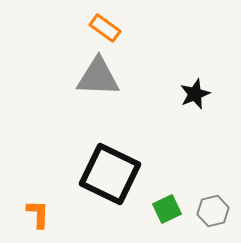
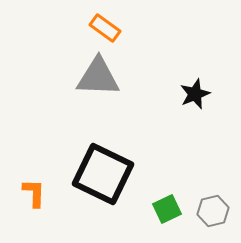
black square: moved 7 px left
orange L-shape: moved 4 px left, 21 px up
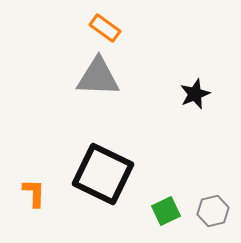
green square: moved 1 px left, 2 px down
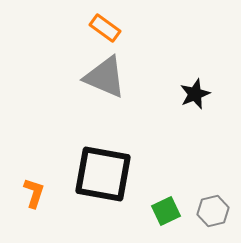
gray triangle: moved 7 px right; rotated 21 degrees clockwise
black square: rotated 16 degrees counterclockwise
orange L-shape: rotated 16 degrees clockwise
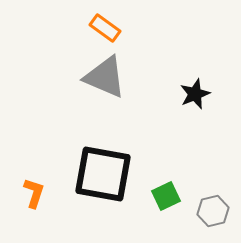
green square: moved 15 px up
